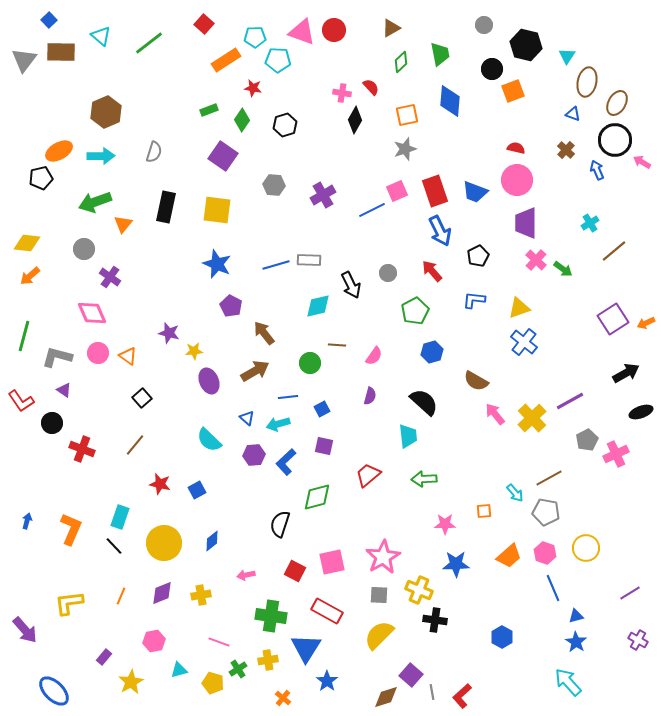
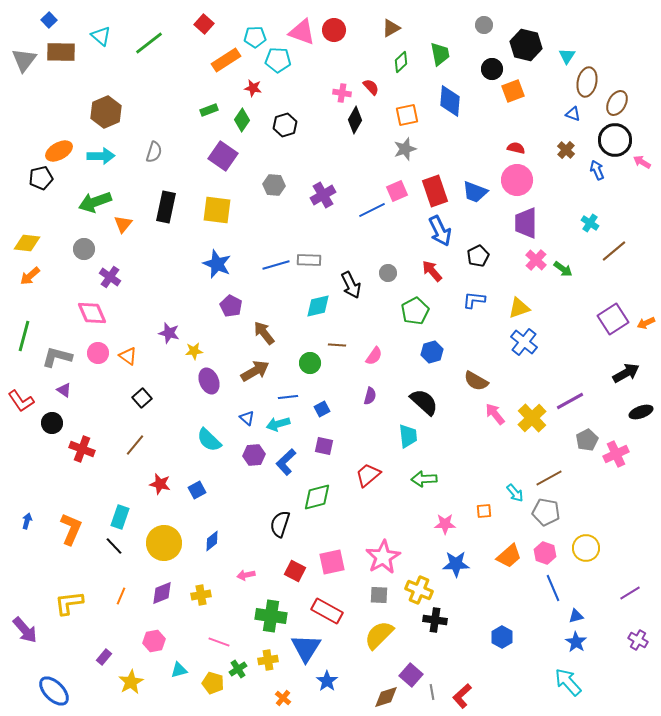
cyan cross at (590, 223): rotated 24 degrees counterclockwise
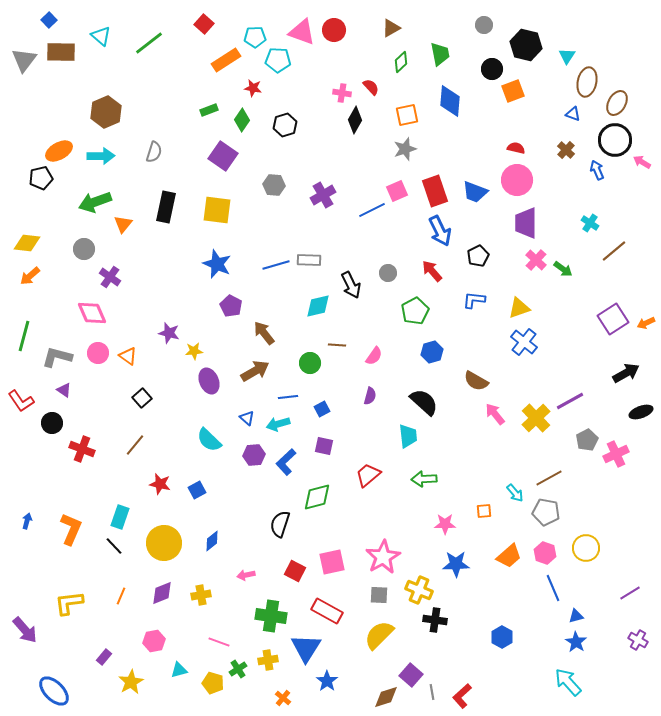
yellow cross at (532, 418): moved 4 px right
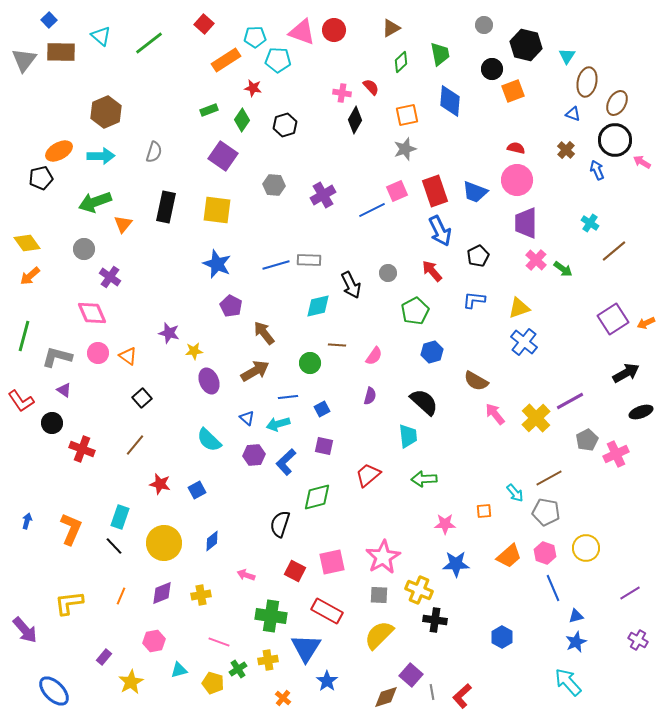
yellow diamond at (27, 243): rotated 48 degrees clockwise
pink arrow at (246, 575): rotated 30 degrees clockwise
blue star at (576, 642): rotated 15 degrees clockwise
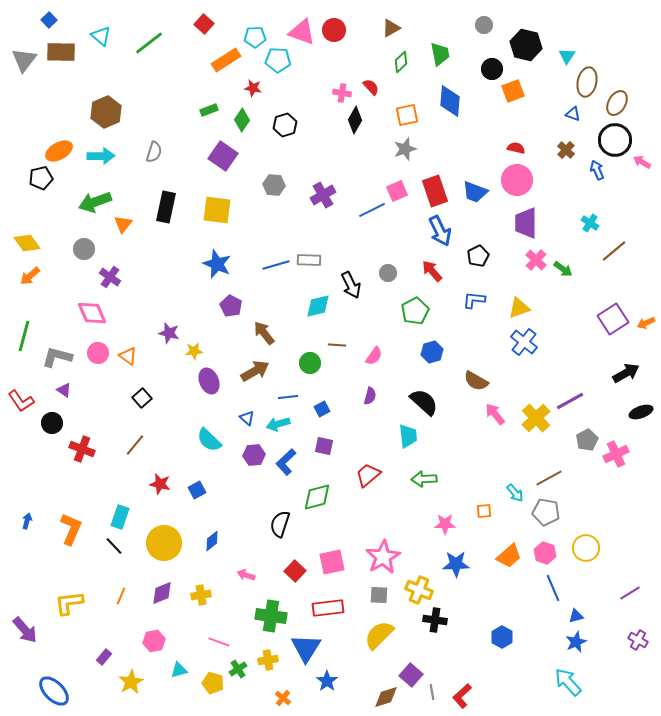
red square at (295, 571): rotated 15 degrees clockwise
red rectangle at (327, 611): moved 1 px right, 3 px up; rotated 36 degrees counterclockwise
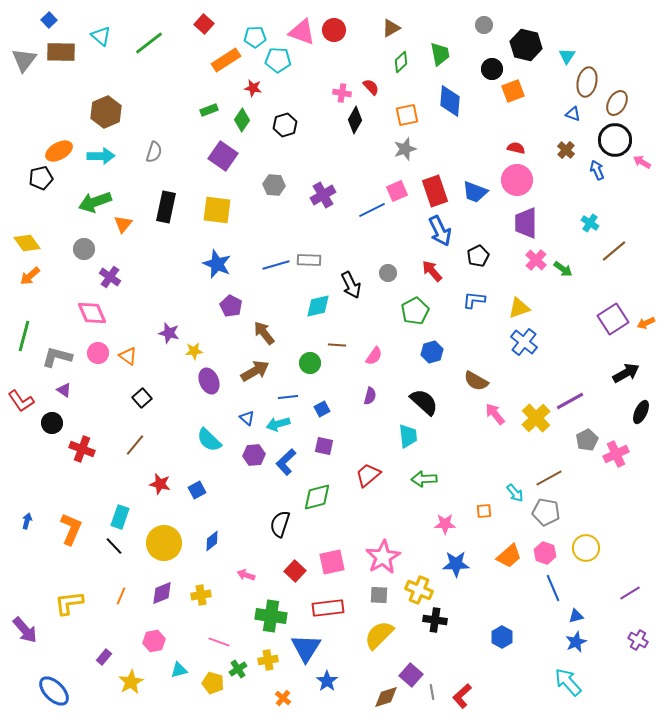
black ellipse at (641, 412): rotated 45 degrees counterclockwise
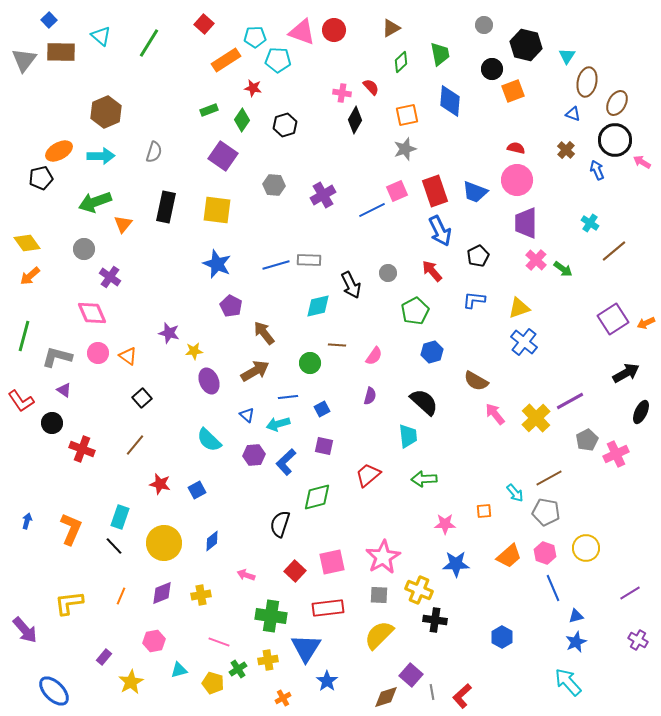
green line at (149, 43): rotated 20 degrees counterclockwise
blue triangle at (247, 418): moved 3 px up
orange cross at (283, 698): rotated 21 degrees clockwise
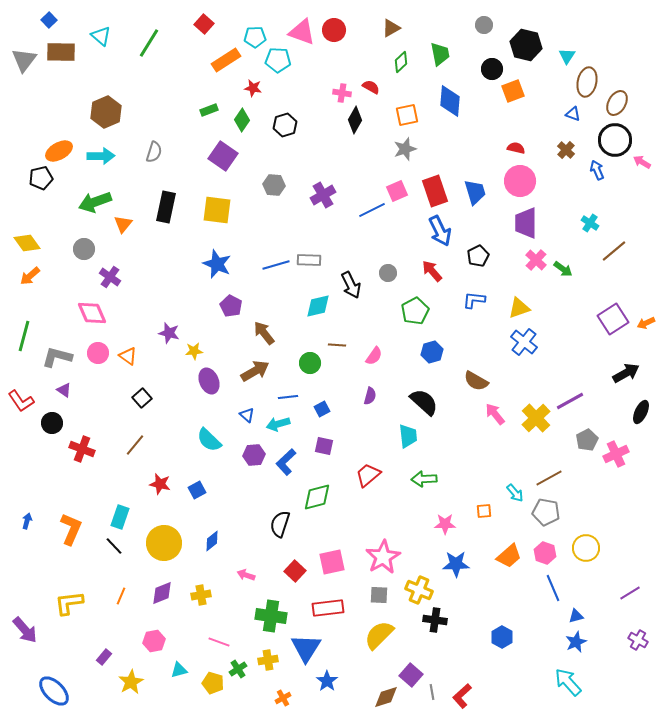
red semicircle at (371, 87): rotated 18 degrees counterclockwise
pink circle at (517, 180): moved 3 px right, 1 px down
blue trapezoid at (475, 192): rotated 128 degrees counterclockwise
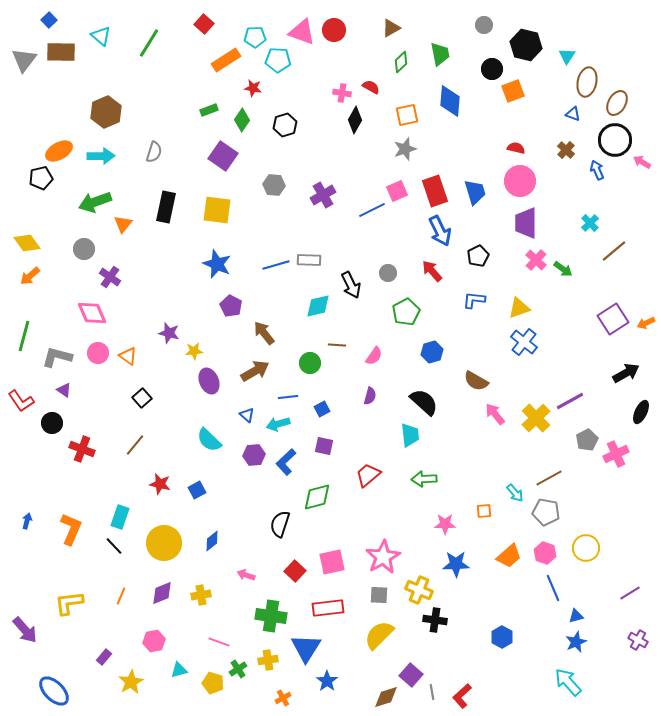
cyan cross at (590, 223): rotated 12 degrees clockwise
green pentagon at (415, 311): moved 9 px left, 1 px down
cyan trapezoid at (408, 436): moved 2 px right, 1 px up
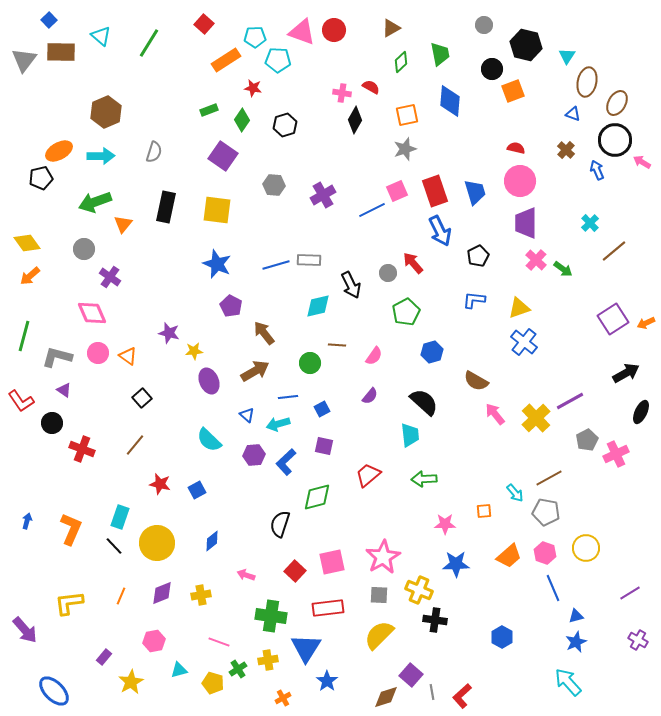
red arrow at (432, 271): moved 19 px left, 8 px up
purple semicircle at (370, 396): rotated 24 degrees clockwise
yellow circle at (164, 543): moved 7 px left
